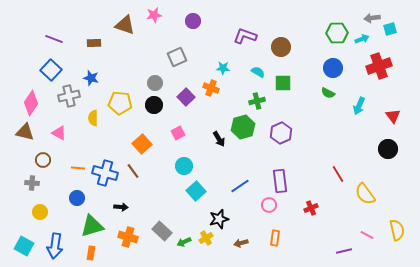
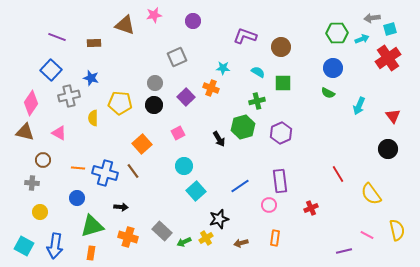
purple line at (54, 39): moved 3 px right, 2 px up
red cross at (379, 66): moved 9 px right, 8 px up; rotated 15 degrees counterclockwise
yellow semicircle at (365, 194): moved 6 px right
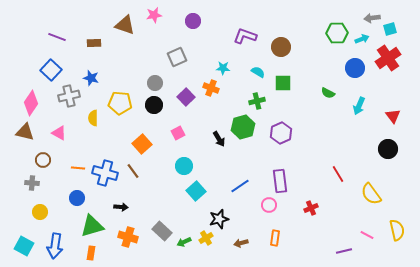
blue circle at (333, 68): moved 22 px right
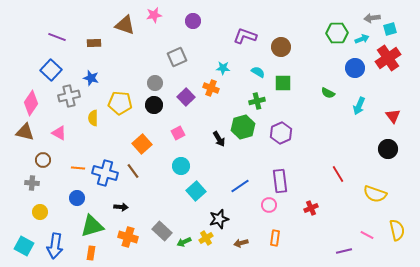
cyan circle at (184, 166): moved 3 px left
yellow semicircle at (371, 194): moved 4 px right; rotated 35 degrees counterclockwise
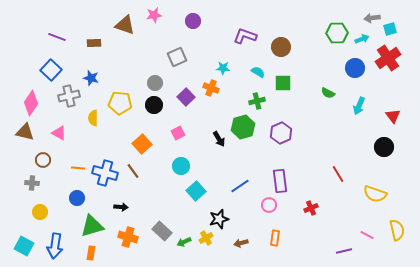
black circle at (388, 149): moved 4 px left, 2 px up
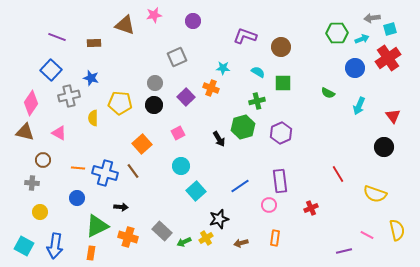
green triangle at (92, 226): moved 5 px right; rotated 10 degrees counterclockwise
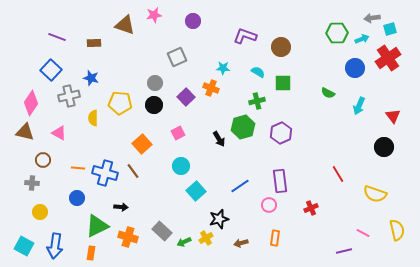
pink line at (367, 235): moved 4 px left, 2 px up
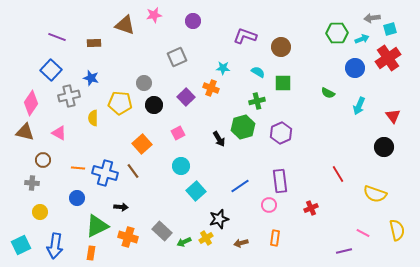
gray circle at (155, 83): moved 11 px left
cyan square at (24, 246): moved 3 px left, 1 px up; rotated 36 degrees clockwise
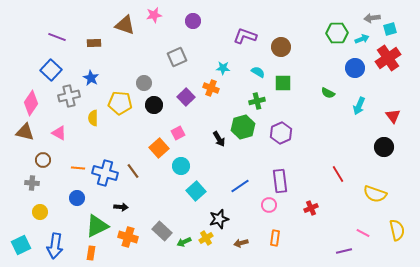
blue star at (91, 78): rotated 14 degrees clockwise
orange square at (142, 144): moved 17 px right, 4 px down
